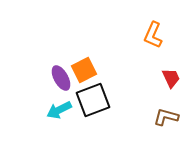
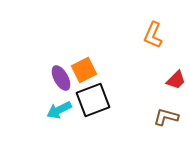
red trapezoid: moved 5 px right, 2 px down; rotated 70 degrees clockwise
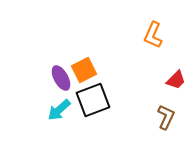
cyan arrow: rotated 15 degrees counterclockwise
brown L-shape: rotated 100 degrees clockwise
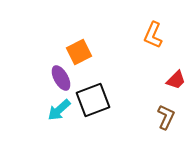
orange square: moved 5 px left, 18 px up
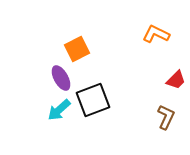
orange L-shape: moved 3 px right, 1 px up; rotated 92 degrees clockwise
orange square: moved 2 px left, 3 px up
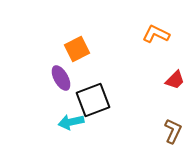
red trapezoid: moved 1 px left
cyan arrow: moved 12 px right, 12 px down; rotated 30 degrees clockwise
brown L-shape: moved 7 px right, 14 px down
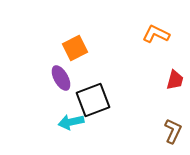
orange square: moved 2 px left, 1 px up
red trapezoid: rotated 30 degrees counterclockwise
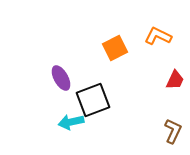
orange L-shape: moved 2 px right, 2 px down
orange square: moved 40 px right
red trapezoid: rotated 10 degrees clockwise
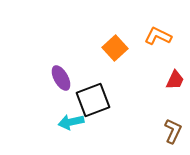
orange square: rotated 15 degrees counterclockwise
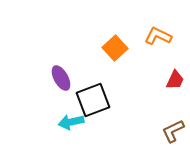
brown L-shape: rotated 140 degrees counterclockwise
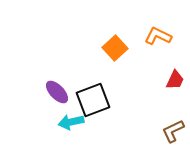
purple ellipse: moved 4 px left, 14 px down; rotated 15 degrees counterclockwise
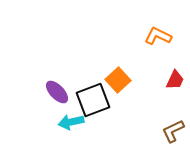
orange square: moved 3 px right, 32 px down
